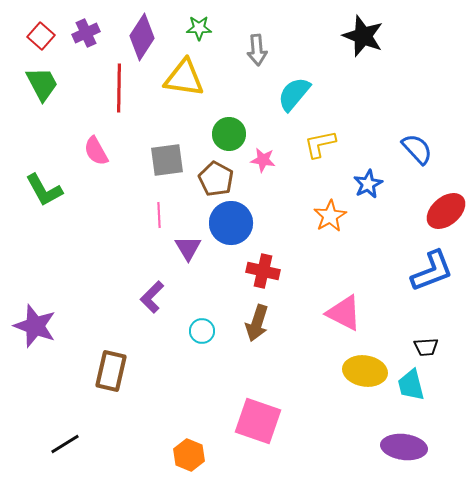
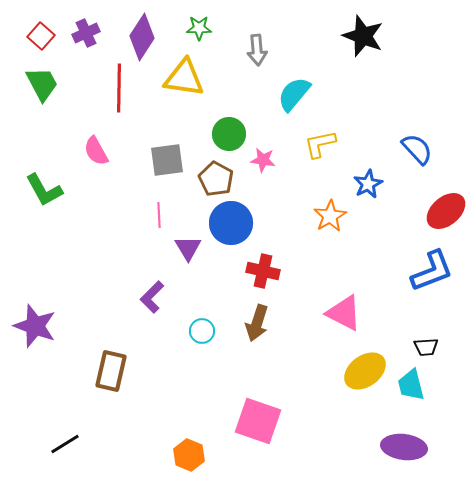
yellow ellipse: rotated 45 degrees counterclockwise
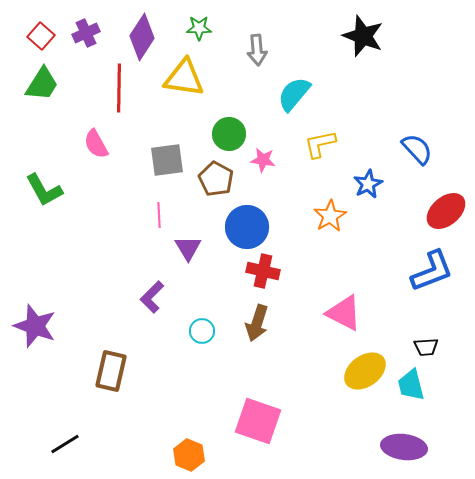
green trapezoid: rotated 60 degrees clockwise
pink semicircle: moved 7 px up
blue circle: moved 16 px right, 4 px down
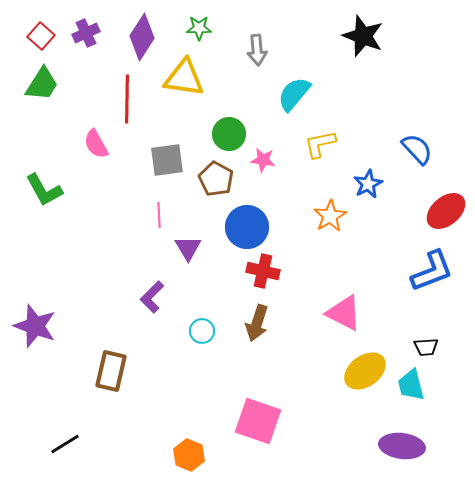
red line: moved 8 px right, 11 px down
purple ellipse: moved 2 px left, 1 px up
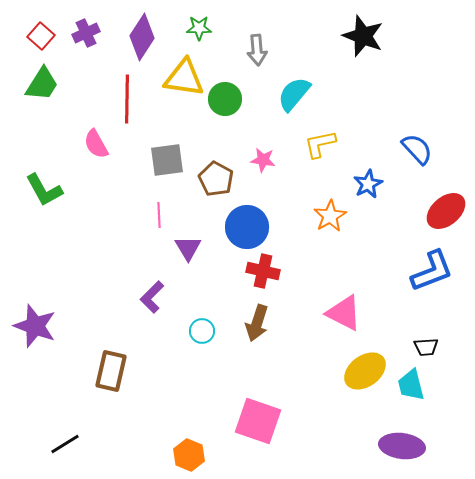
green circle: moved 4 px left, 35 px up
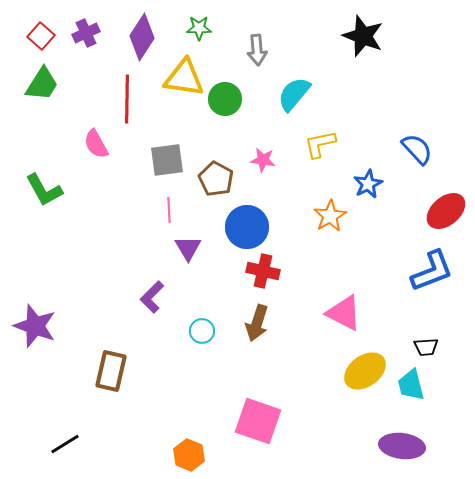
pink line: moved 10 px right, 5 px up
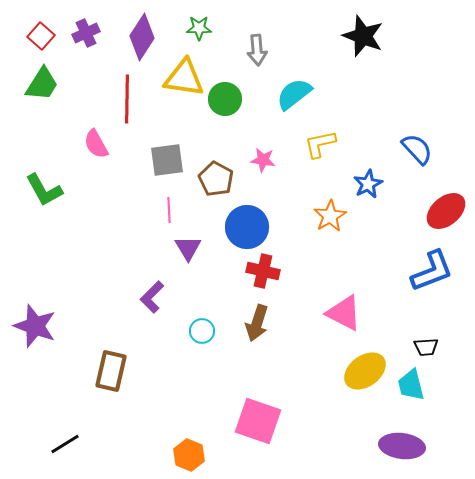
cyan semicircle: rotated 12 degrees clockwise
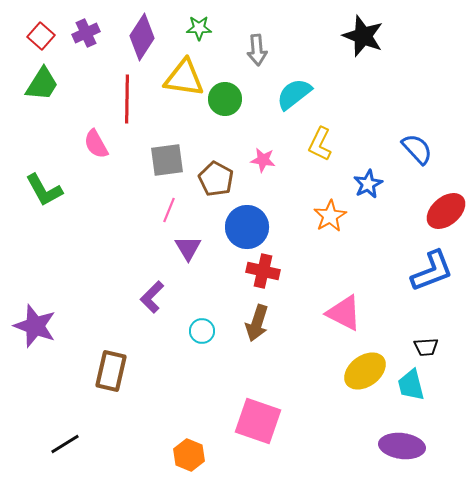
yellow L-shape: rotated 52 degrees counterclockwise
pink line: rotated 25 degrees clockwise
